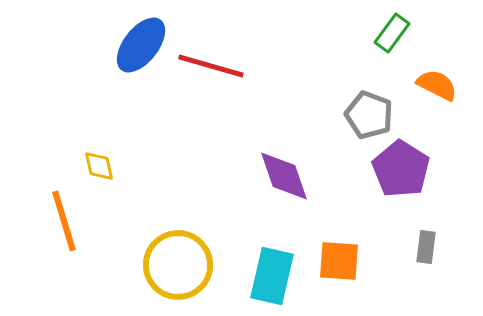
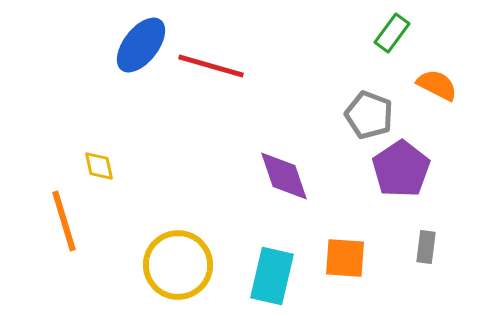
purple pentagon: rotated 6 degrees clockwise
orange square: moved 6 px right, 3 px up
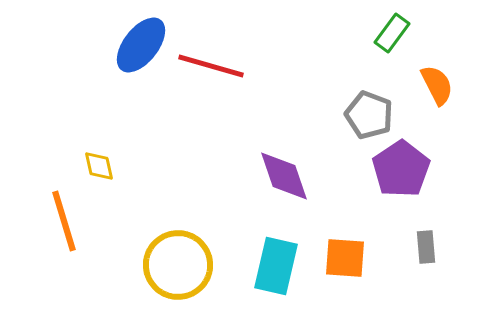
orange semicircle: rotated 36 degrees clockwise
gray rectangle: rotated 12 degrees counterclockwise
cyan rectangle: moved 4 px right, 10 px up
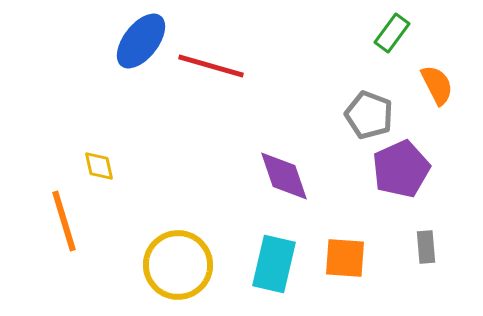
blue ellipse: moved 4 px up
purple pentagon: rotated 10 degrees clockwise
cyan rectangle: moved 2 px left, 2 px up
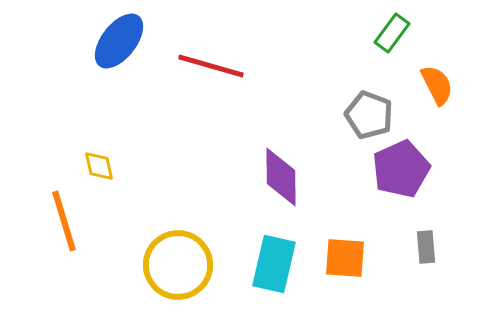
blue ellipse: moved 22 px left
purple diamond: moved 3 px left, 1 px down; rotated 18 degrees clockwise
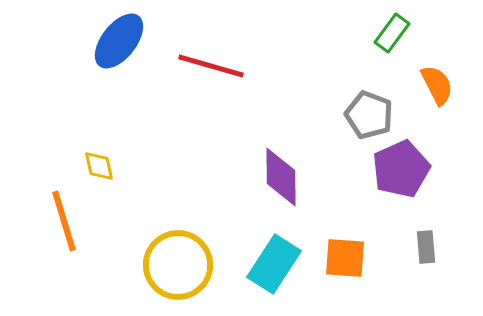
cyan rectangle: rotated 20 degrees clockwise
